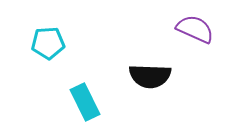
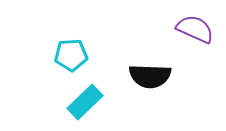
cyan pentagon: moved 23 px right, 12 px down
cyan rectangle: rotated 72 degrees clockwise
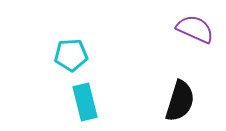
black semicircle: moved 30 px right, 25 px down; rotated 75 degrees counterclockwise
cyan rectangle: rotated 60 degrees counterclockwise
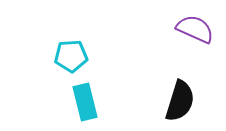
cyan pentagon: moved 1 px down
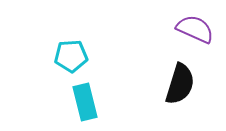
black semicircle: moved 17 px up
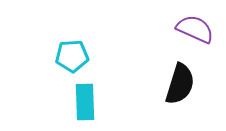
cyan pentagon: moved 1 px right
cyan rectangle: rotated 12 degrees clockwise
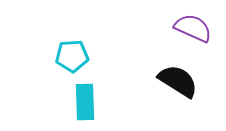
purple semicircle: moved 2 px left, 1 px up
black semicircle: moved 2 px left, 3 px up; rotated 75 degrees counterclockwise
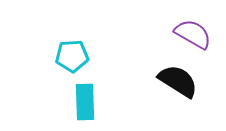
purple semicircle: moved 6 px down; rotated 6 degrees clockwise
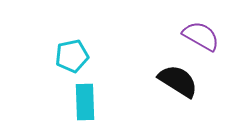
purple semicircle: moved 8 px right, 2 px down
cyan pentagon: rotated 8 degrees counterclockwise
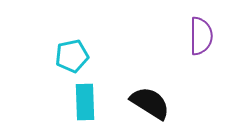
purple semicircle: rotated 60 degrees clockwise
black semicircle: moved 28 px left, 22 px down
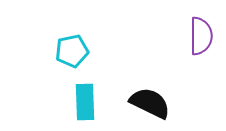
cyan pentagon: moved 5 px up
black semicircle: rotated 6 degrees counterclockwise
